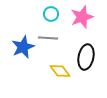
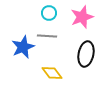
cyan circle: moved 2 px left, 1 px up
gray line: moved 1 px left, 2 px up
black ellipse: moved 3 px up
yellow diamond: moved 8 px left, 2 px down
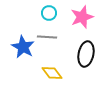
gray line: moved 1 px down
blue star: rotated 20 degrees counterclockwise
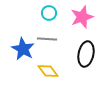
gray line: moved 2 px down
blue star: moved 2 px down
yellow diamond: moved 4 px left, 2 px up
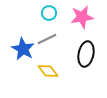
pink star: rotated 10 degrees clockwise
gray line: rotated 30 degrees counterclockwise
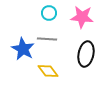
pink star: rotated 15 degrees clockwise
gray line: rotated 30 degrees clockwise
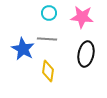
yellow diamond: rotated 45 degrees clockwise
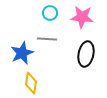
cyan circle: moved 1 px right
blue star: moved 1 px left, 4 px down; rotated 20 degrees clockwise
yellow diamond: moved 17 px left, 12 px down
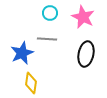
pink star: moved 1 px right; rotated 20 degrees clockwise
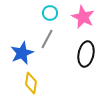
gray line: rotated 66 degrees counterclockwise
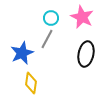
cyan circle: moved 1 px right, 5 px down
pink star: moved 1 px left
